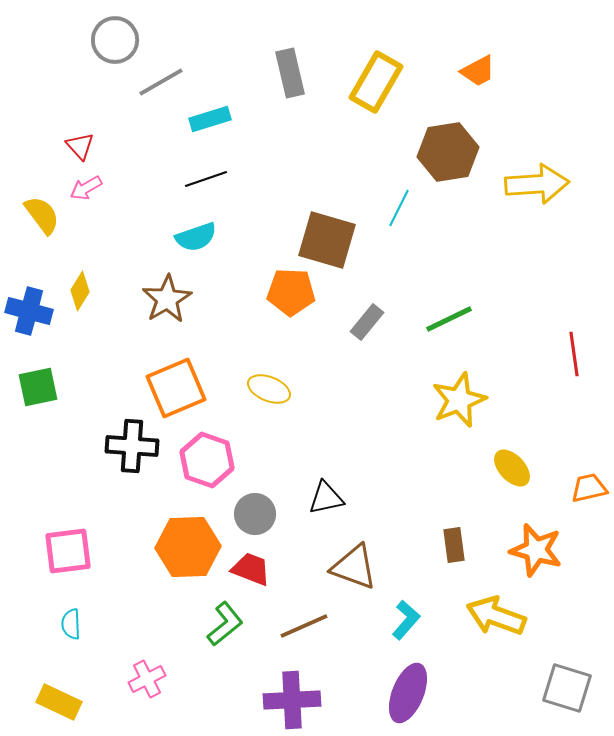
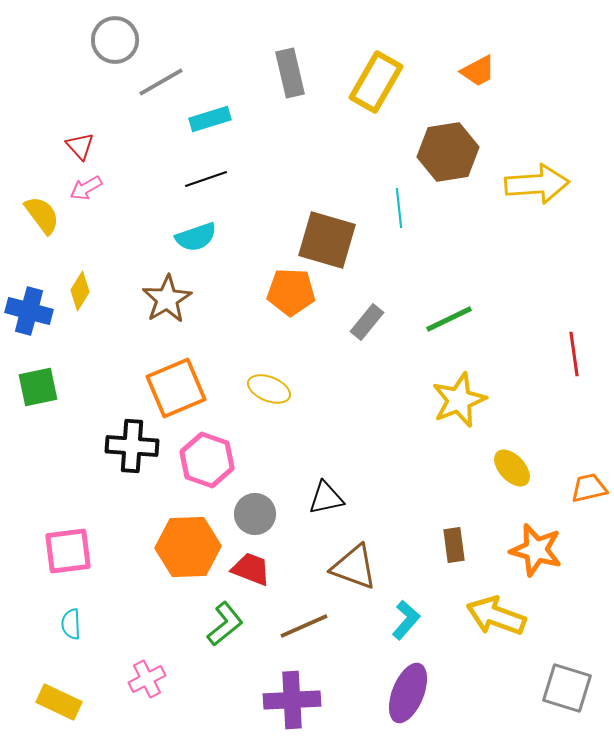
cyan line at (399, 208): rotated 33 degrees counterclockwise
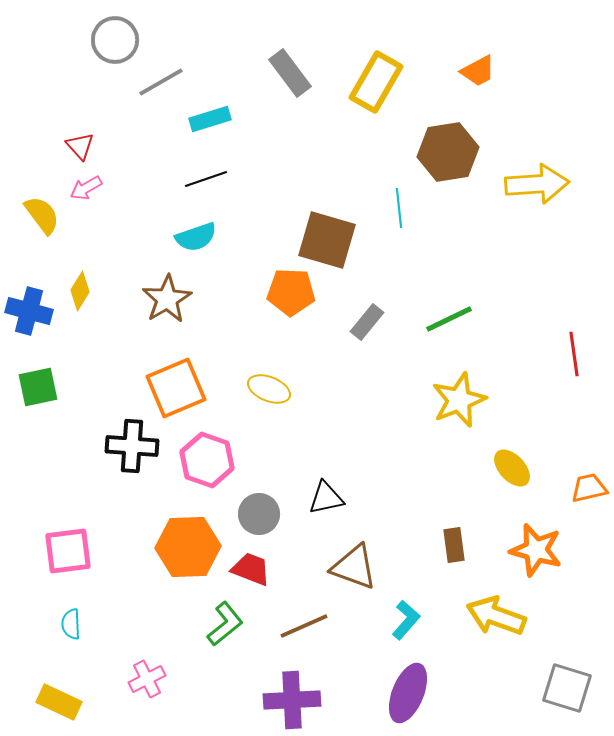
gray rectangle at (290, 73): rotated 24 degrees counterclockwise
gray circle at (255, 514): moved 4 px right
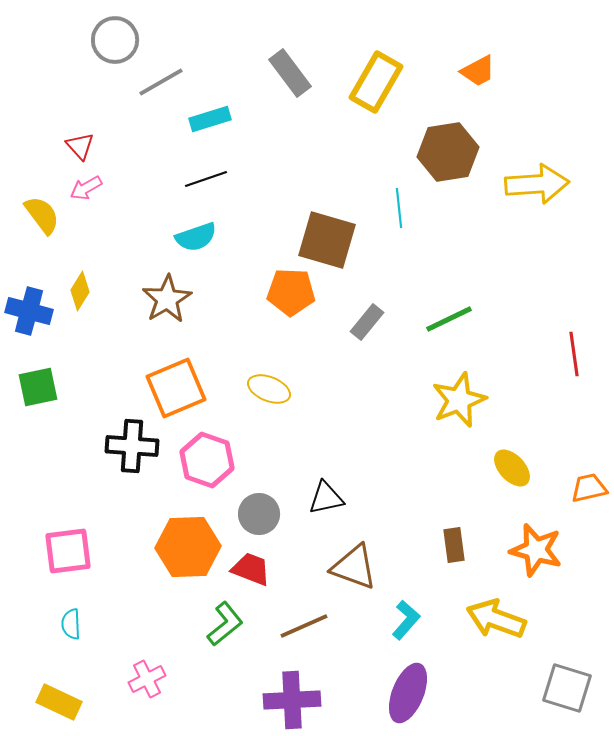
yellow arrow at (496, 616): moved 3 px down
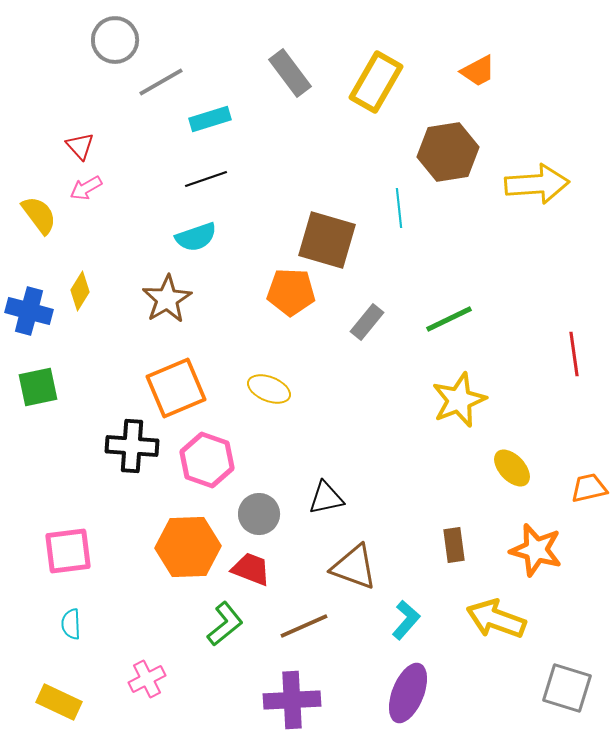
yellow semicircle at (42, 215): moved 3 px left
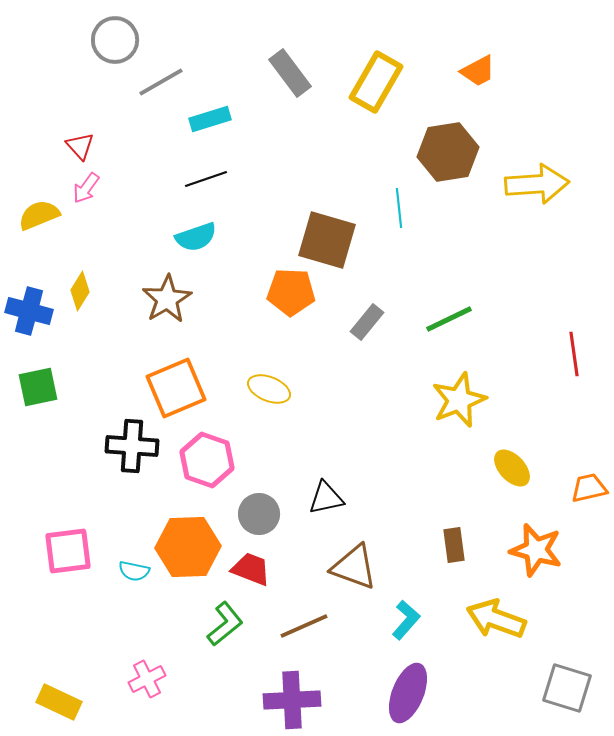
pink arrow at (86, 188): rotated 24 degrees counterclockwise
yellow semicircle at (39, 215): rotated 75 degrees counterclockwise
cyan semicircle at (71, 624): moved 63 px right, 53 px up; rotated 76 degrees counterclockwise
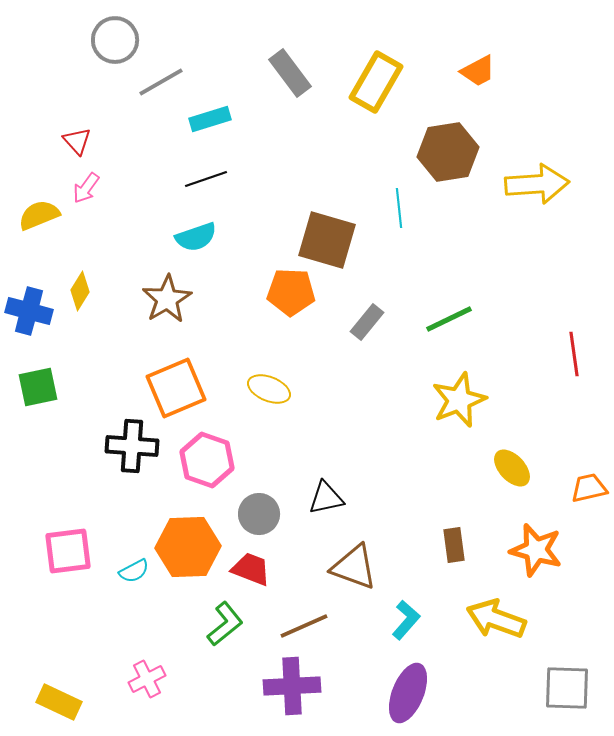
red triangle at (80, 146): moved 3 px left, 5 px up
cyan semicircle at (134, 571): rotated 40 degrees counterclockwise
gray square at (567, 688): rotated 15 degrees counterclockwise
purple cross at (292, 700): moved 14 px up
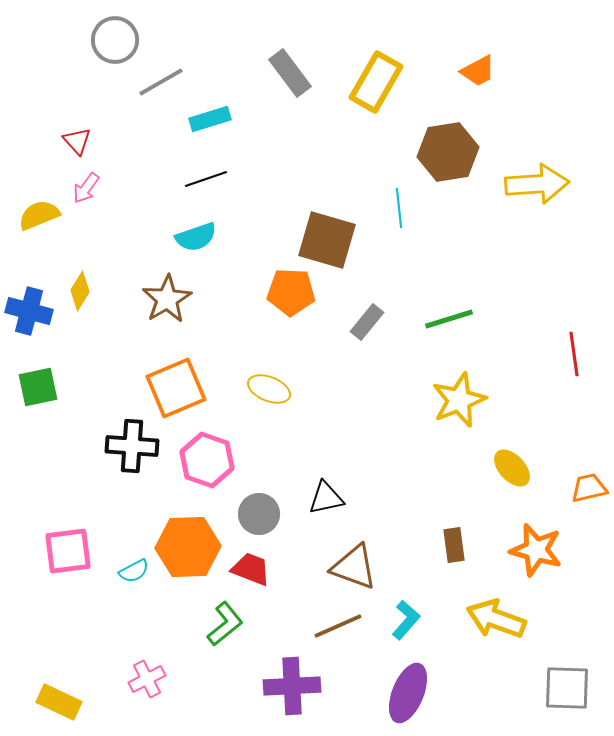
green line at (449, 319): rotated 9 degrees clockwise
brown line at (304, 626): moved 34 px right
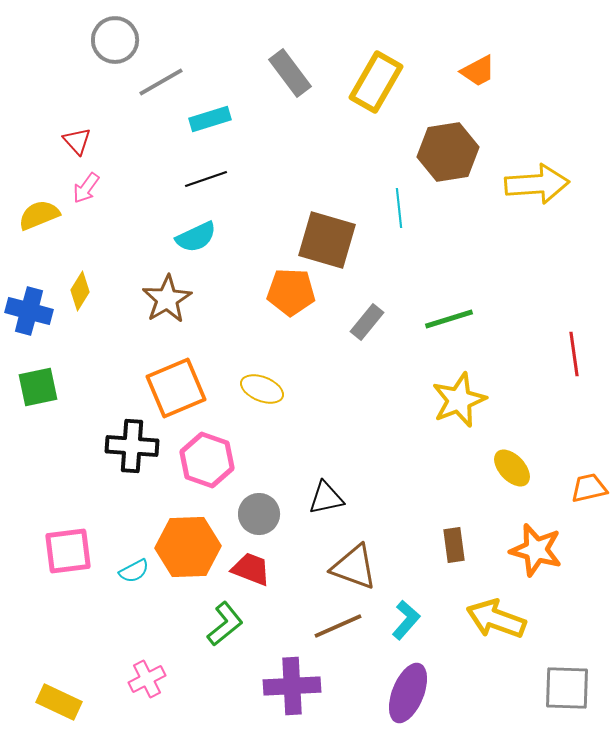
cyan semicircle at (196, 237): rotated 6 degrees counterclockwise
yellow ellipse at (269, 389): moved 7 px left
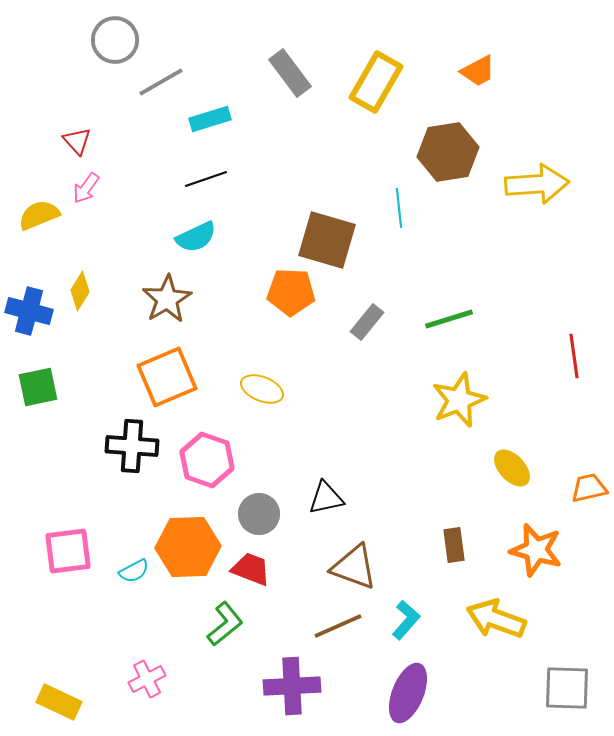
red line at (574, 354): moved 2 px down
orange square at (176, 388): moved 9 px left, 11 px up
